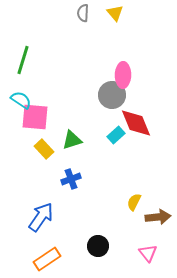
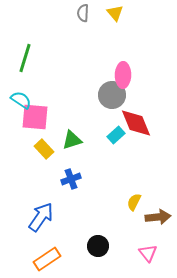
green line: moved 2 px right, 2 px up
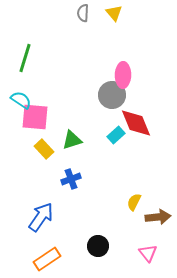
yellow triangle: moved 1 px left
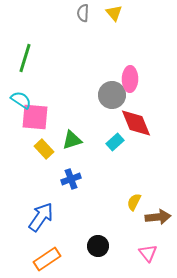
pink ellipse: moved 7 px right, 4 px down
cyan rectangle: moved 1 px left, 7 px down
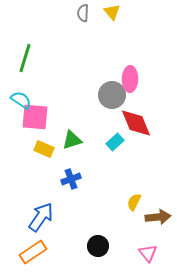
yellow triangle: moved 2 px left, 1 px up
yellow rectangle: rotated 24 degrees counterclockwise
orange rectangle: moved 14 px left, 7 px up
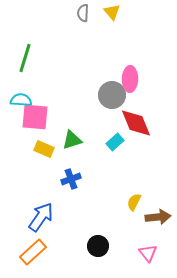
cyan semicircle: rotated 30 degrees counterclockwise
orange rectangle: rotated 8 degrees counterclockwise
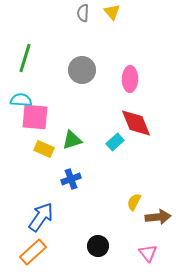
gray circle: moved 30 px left, 25 px up
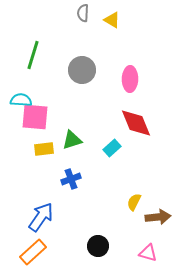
yellow triangle: moved 8 px down; rotated 18 degrees counterclockwise
green line: moved 8 px right, 3 px up
cyan rectangle: moved 3 px left, 6 px down
yellow rectangle: rotated 30 degrees counterclockwise
pink triangle: rotated 36 degrees counterclockwise
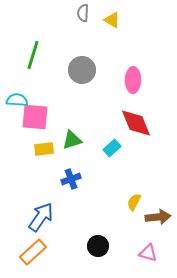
pink ellipse: moved 3 px right, 1 px down
cyan semicircle: moved 4 px left
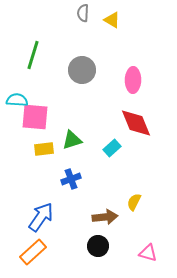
brown arrow: moved 53 px left
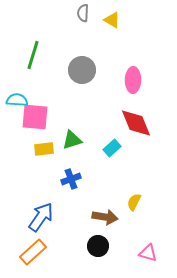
brown arrow: rotated 15 degrees clockwise
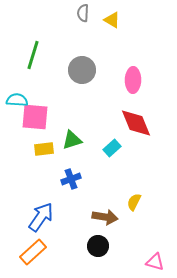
pink triangle: moved 7 px right, 9 px down
